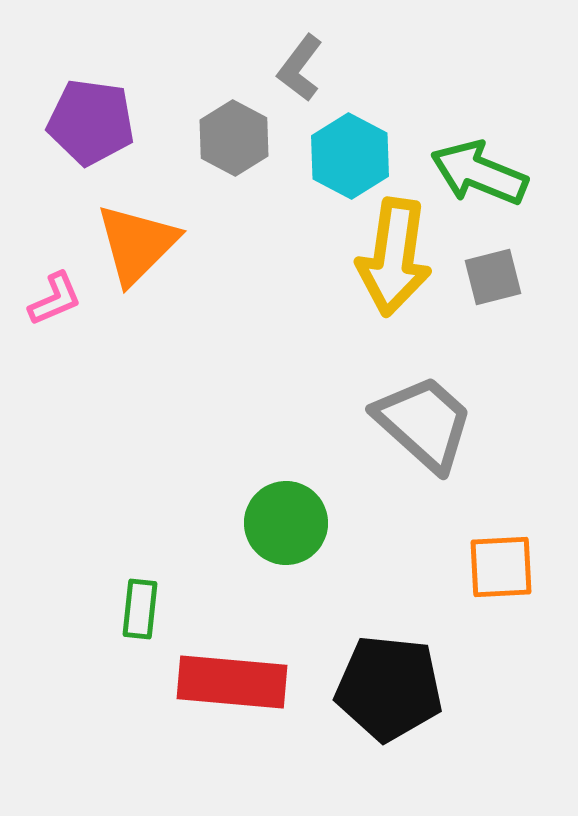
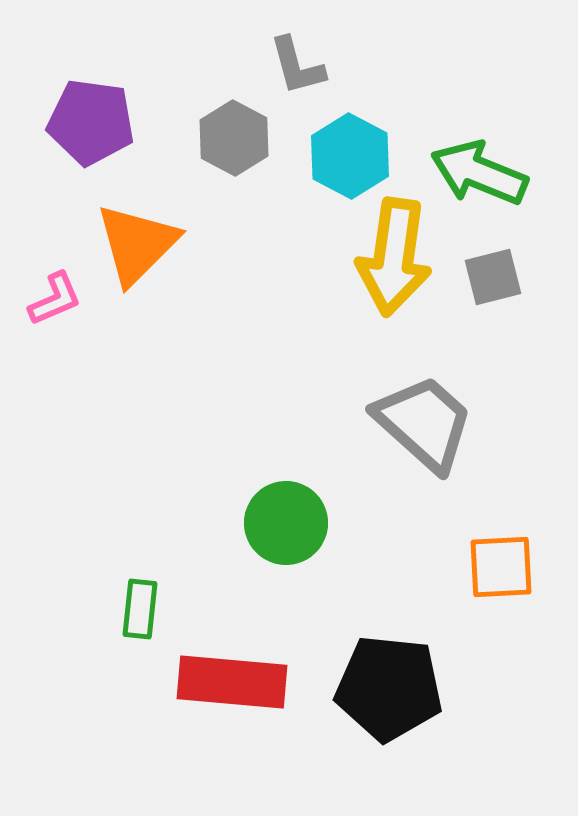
gray L-shape: moved 3 px left, 2 px up; rotated 52 degrees counterclockwise
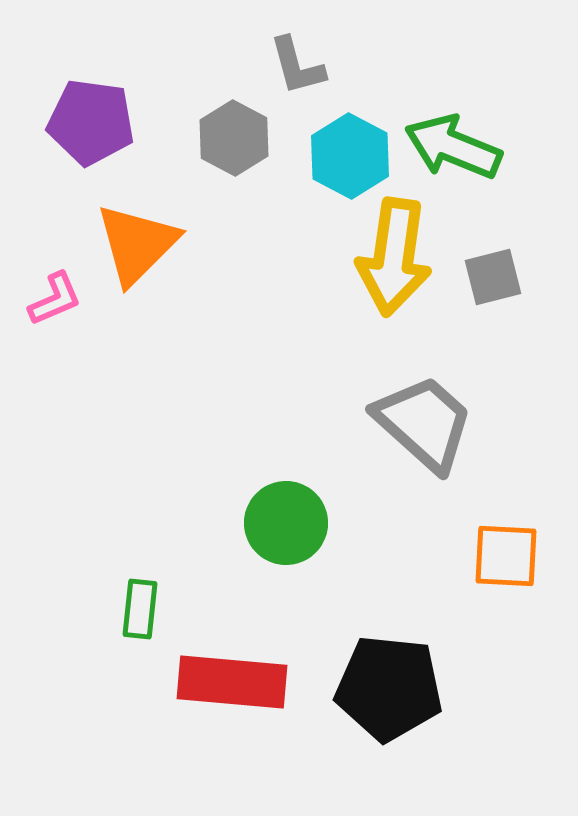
green arrow: moved 26 px left, 26 px up
orange square: moved 5 px right, 11 px up; rotated 6 degrees clockwise
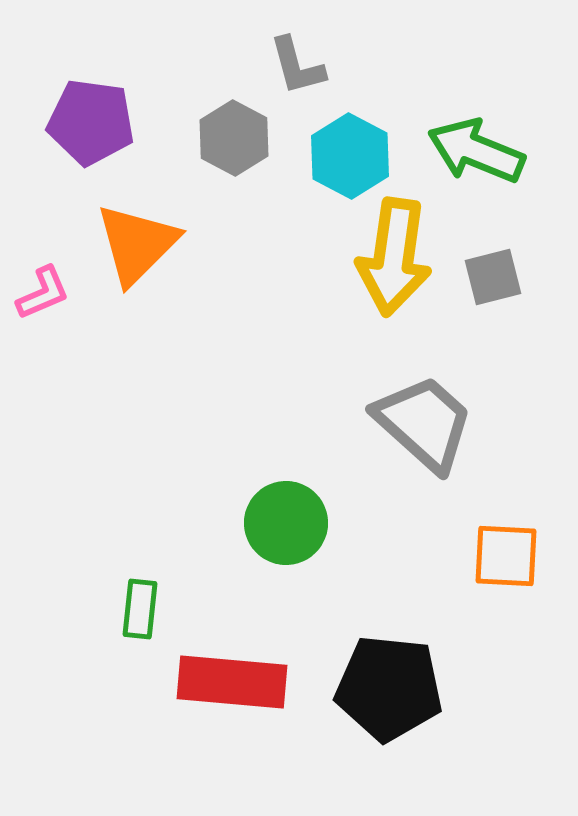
green arrow: moved 23 px right, 4 px down
pink L-shape: moved 12 px left, 6 px up
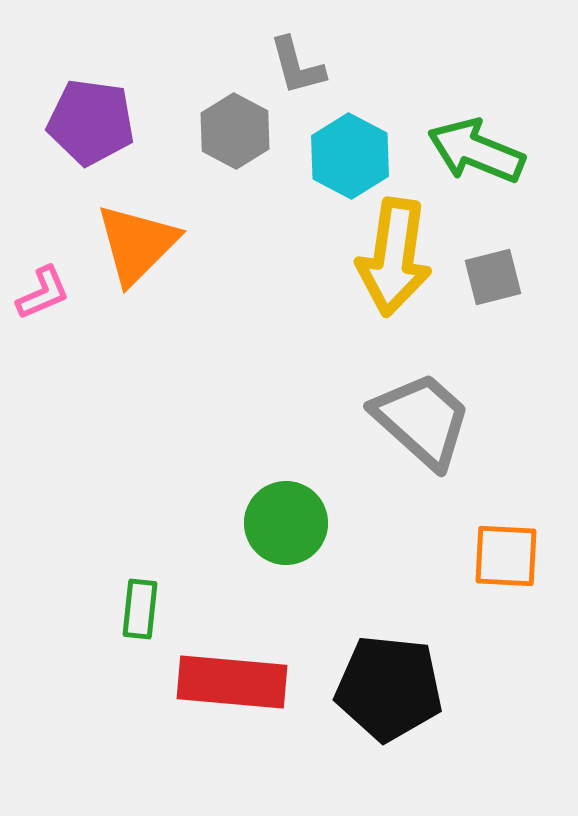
gray hexagon: moved 1 px right, 7 px up
gray trapezoid: moved 2 px left, 3 px up
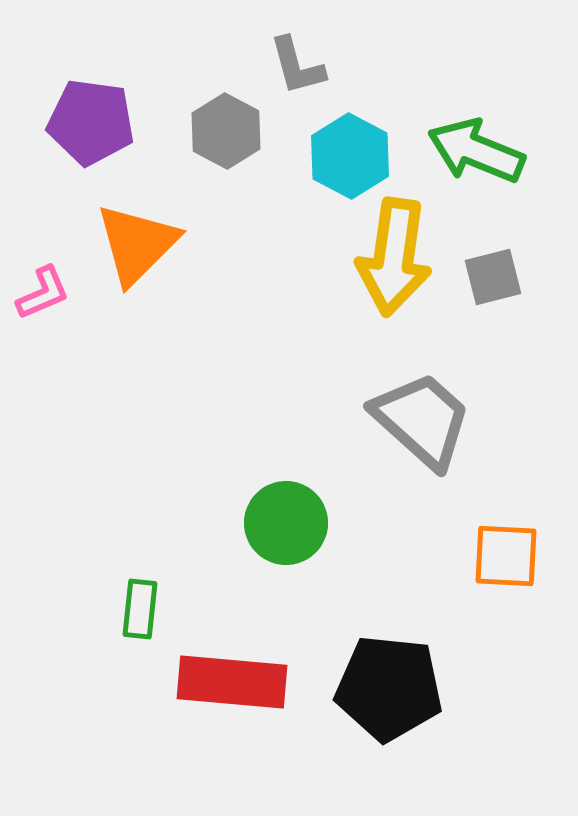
gray hexagon: moved 9 px left
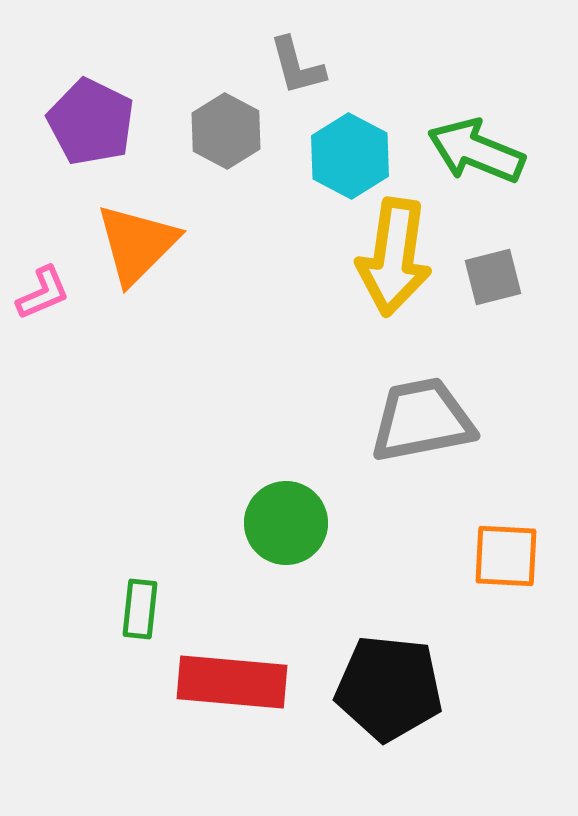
purple pentagon: rotated 18 degrees clockwise
gray trapezoid: rotated 53 degrees counterclockwise
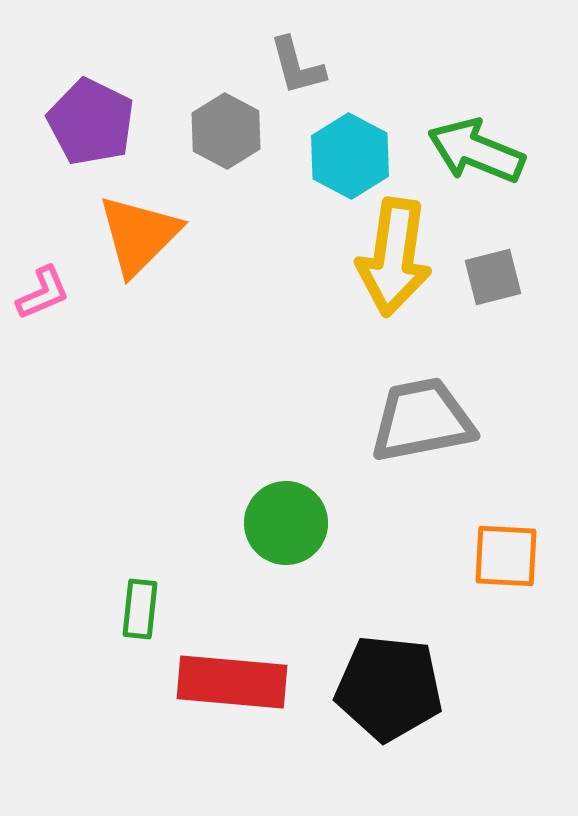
orange triangle: moved 2 px right, 9 px up
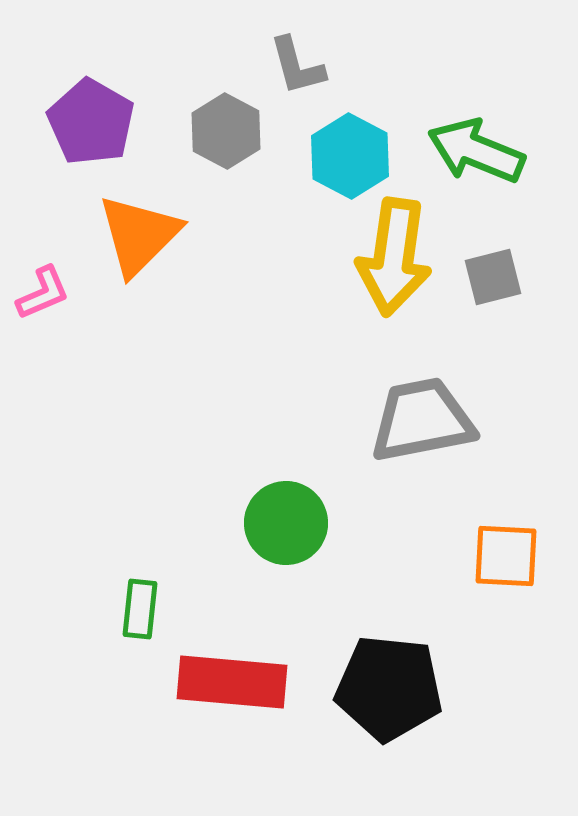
purple pentagon: rotated 4 degrees clockwise
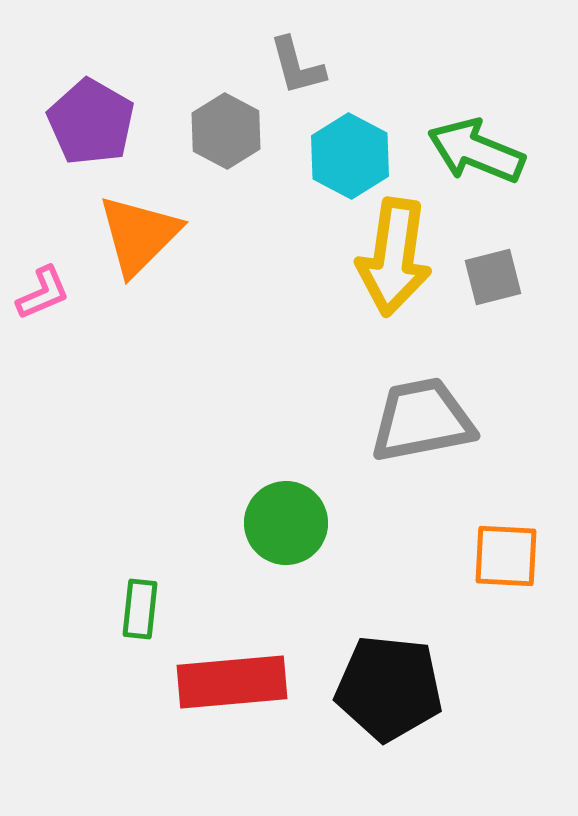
red rectangle: rotated 10 degrees counterclockwise
